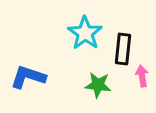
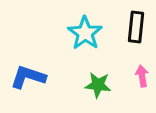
black rectangle: moved 13 px right, 22 px up
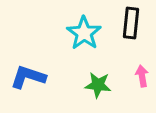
black rectangle: moved 5 px left, 4 px up
cyan star: moved 1 px left
